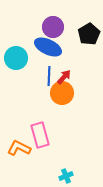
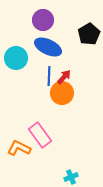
purple circle: moved 10 px left, 7 px up
pink rectangle: rotated 20 degrees counterclockwise
cyan cross: moved 5 px right, 1 px down
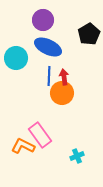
red arrow: rotated 49 degrees counterclockwise
orange L-shape: moved 4 px right, 2 px up
cyan cross: moved 6 px right, 21 px up
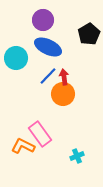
blue line: moved 1 px left; rotated 42 degrees clockwise
orange circle: moved 1 px right, 1 px down
pink rectangle: moved 1 px up
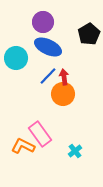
purple circle: moved 2 px down
cyan cross: moved 2 px left, 5 px up; rotated 16 degrees counterclockwise
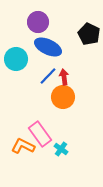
purple circle: moved 5 px left
black pentagon: rotated 15 degrees counterclockwise
cyan circle: moved 1 px down
orange circle: moved 3 px down
cyan cross: moved 14 px left, 2 px up; rotated 16 degrees counterclockwise
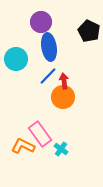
purple circle: moved 3 px right
black pentagon: moved 3 px up
blue ellipse: moved 1 px right; rotated 56 degrees clockwise
red arrow: moved 4 px down
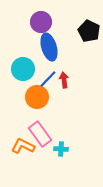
blue ellipse: rotated 8 degrees counterclockwise
cyan circle: moved 7 px right, 10 px down
blue line: moved 3 px down
red arrow: moved 1 px up
orange circle: moved 26 px left
cyan cross: rotated 32 degrees counterclockwise
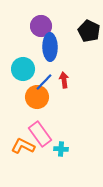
purple circle: moved 4 px down
blue ellipse: moved 1 px right; rotated 16 degrees clockwise
blue line: moved 4 px left, 3 px down
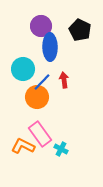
black pentagon: moved 9 px left, 1 px up
blue line: moved 2 px left
cyan cross: rotated 24 degrees clockwise
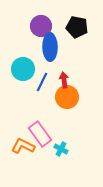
black pentagon: moved 3 px left, 3 px up; rotated 15 degrees counterclockwise
blue line: rotated 18 degrees counterclockwise
orange circle: moved 30 px right
